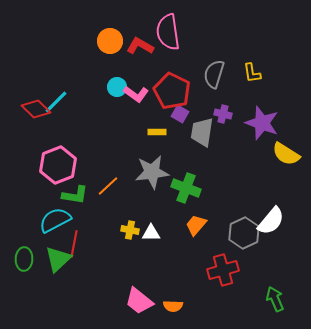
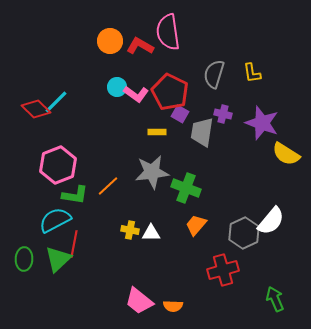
red pentagon: moved 2 px left, 1 px down
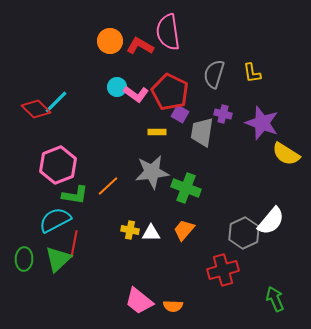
orange trapezoid: moved 12 px left, 5 px down
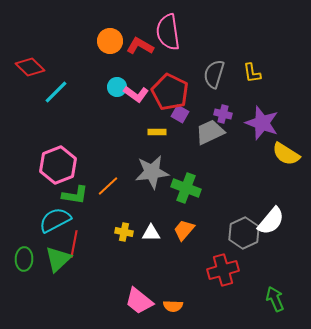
cyan line: moved 10 px up
red diamond: moved 6 px left, 42 px up
gray trapezoid: moved 8 px right; rotated 56 degrees clockwise
yellow cross: moved 6 px left, 2 px down
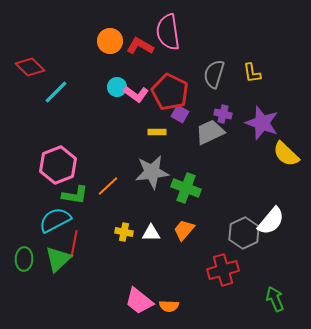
yellow semicircle: rotated 12 degrees clockwise
orange semicircle: moved 4 px left
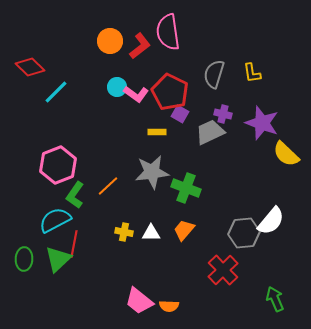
red L-shape: rotated 112 degrees clockwise
green L-shape: rotated 116 degrees clockwise
gray hexagon: rotated 20 degrees clockwise
red cross: rotated 28 degrees counterclockwise
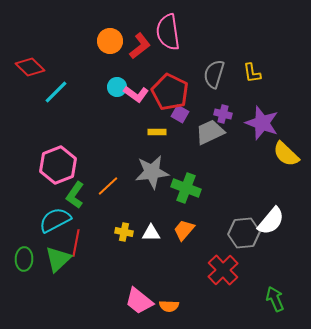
red line: moved 2 px right, 1 px up
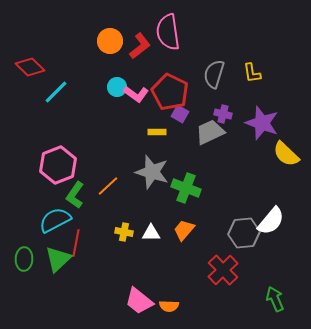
gray star: rotated 24 degrees clockwise
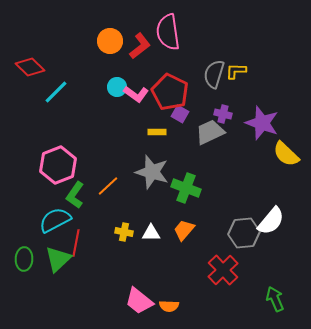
yellow L-shape: moved 16 px left, 2 px up; rotated 100 degrees clockwise
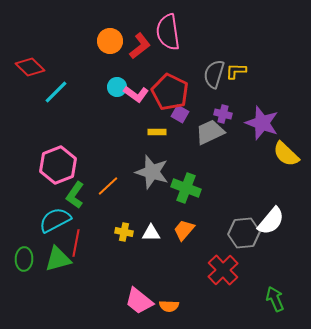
green triangle: rotated 28 degrees clockwise
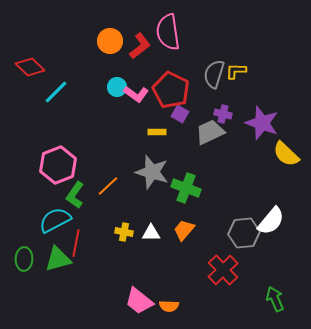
red pentagon: moved 1 px right, 2 px up
